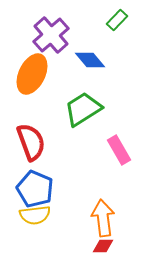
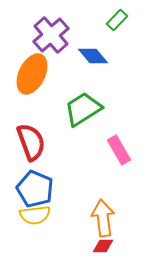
blue diamond: moved 3 px right, 4 px up
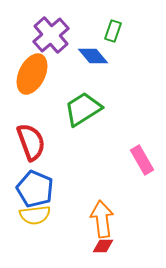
green rectangle: moved 4 px left, 11 px down; rotated 25 degrees counterclockwise
pink rectangle: moved 23 px right, 10 px down
orange arrow: moved 1 px left, 1 px down
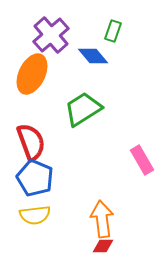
blue pentagon: moved 11 px up
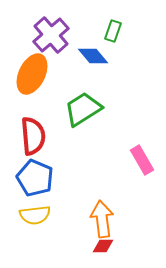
red semicircle: moved 2 px right, 6 px up; rotated 15 degrees clockwise
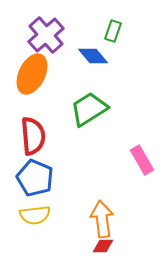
purple cross: moved 5 px left
green trapezoid: moved 6 px right
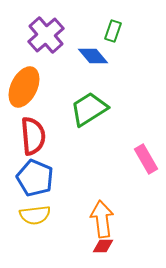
orange ellipse: moved 8 px left, 13 px down
pink rectangle: moved 4 px right, 1 px up
